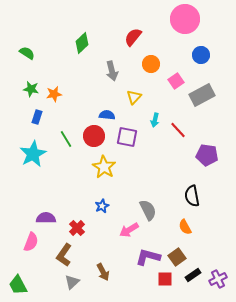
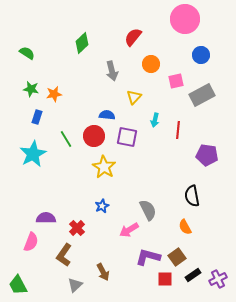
pink square: rotated 21 degrees clockwise
red line: rotated 48 degrees clockwise
gray triangle: moved 3 px right, 3 px down
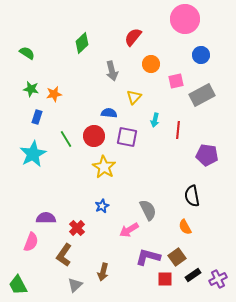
blue semicircle: moved 2 px right, 2 px up
brown arrow: rotated 42 degrees clockwise
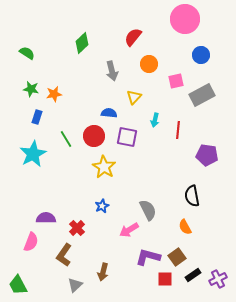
orange circle: moved 2 px left
